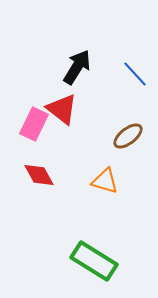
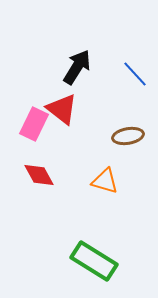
brown ellipse: rotated 28 degrees clockwise
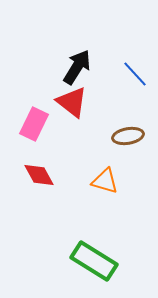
red triangle: moved 10 px right, 7 px up
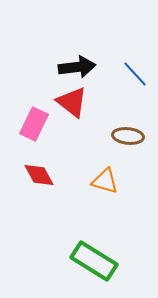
black arrow: rotated 51 degrees clockwise
brown ellipse: rotated 16 degrees clockwise
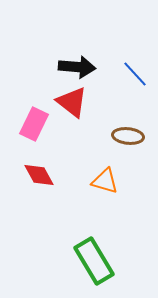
black arrow: rotated 12 degrees clockwise
green rectangle: rotated 27 degrees clockwise
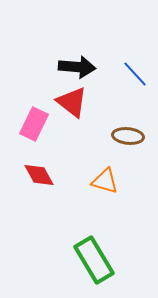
green rectangle: moved 1 px up
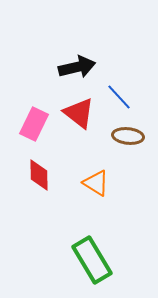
black arrow: rotated 18 degrees counterclockwise
blue line: moved 16 px left, 23 px down
red triangle: moved 7 px right, 11 px down
red diamond: rotated 28 degrees clockwise
orange triangle: moved 9 px left, 2 px down; rotated 16 degrees clockwise
green rectangle: moved 2 px left
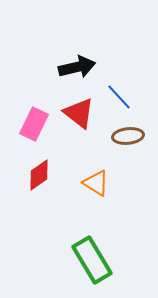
brown ellipse: rotated 12 degrees counterclockwise
red diamond: rotated 56 degrees clockwise
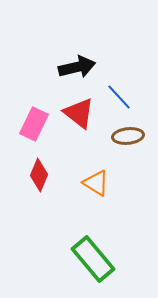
red diamond: rotated 32 degrees counterclockwise
green rectangle: moved 1 px right, 1 px up; rotated 9 degrees counterclockwise
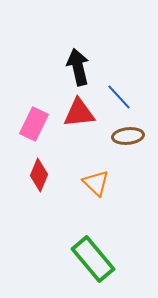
black arrow: moved 1 px right; rotated 90 degrees counterclockwise
red triangle: rotated 44 degrees counterclockwise
orange triangle: rotated 12 degrees clockwise
